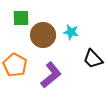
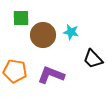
orange pentagon: moved 6 px down; rotated 20 degrees counterclockwise
purple L-shape: rotated 120 degrees counterclockwise
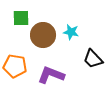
orange pentagon: moved 5 px up
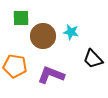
brown circle: moved 1 px down
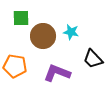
purple L-shape: moved 6 px right, 2 px up
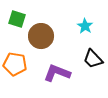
green square: moved 4 px left, 1 px down; rotated 18 degrees clockwise
cyan star: moved 14 px right, 6 px up; rotated 21 degrees clockwise
brown circle: moved 2 px left
orange pentagon: moved 2 px up
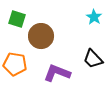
cyan star: moved 9 px right, 9 px up
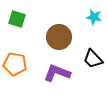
cyan star: rotated 21 degrees counterclockwise
brown circle: moved 18 px right, 1 px down
